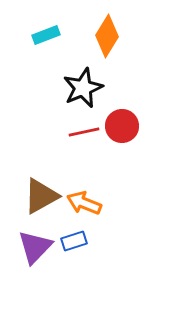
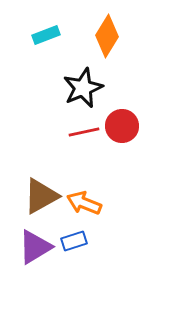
purple triangle: rotated 15 degrees clockwise
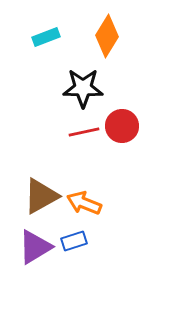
cyan rectangle: moved 2 px down
black star: rotated 24 degrees clockwise
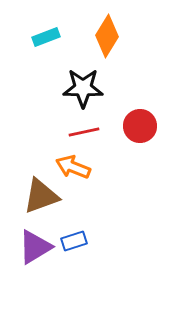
red circle: moved 18 px right
brown triangle: rotated 9 degrees clockwise
orange arrow: moved 11 px left, 36 px up
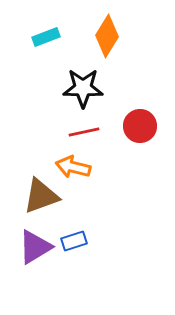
orange arrow: rotated 8 degrees counterclockwise
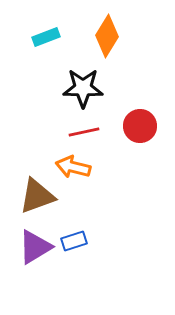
brown triangle: moved 4 px left
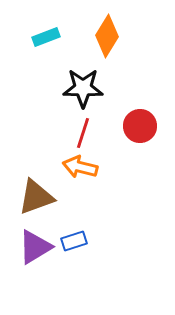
red line: moved 1 px left, 1 px down; rotated 60 degrees counterclockwise
orange arrow: moved 7 px right
brown triangle: moved 1 px left, 1 px down
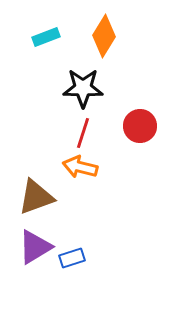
orange diamond: moved 3 px left
blue rectangle: moved 2 px left, 17 px down
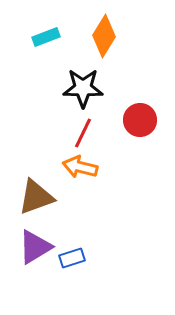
red circle: moved 6 px up
red line: rotated 8 degrees clockwise
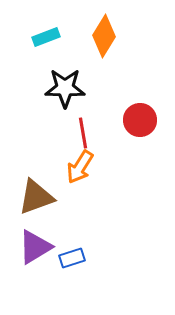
black star: moved 18 px left
red line: rotated 36 degrees counterclockwise
orange arrow: rotated 72 degrees counterclockwise
